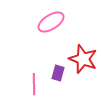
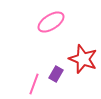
purple rectangle: moved 2 px left, 1 px down; rotated 14 degrees clockwise
pink line: rotated 20 degrees clockwise
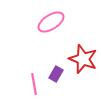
pink line: rotated 30 degrees counterclockwise
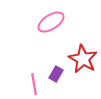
red star: rotated 8 degrees clockwise
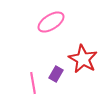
pink line: moved 1 px left, 1 px up
